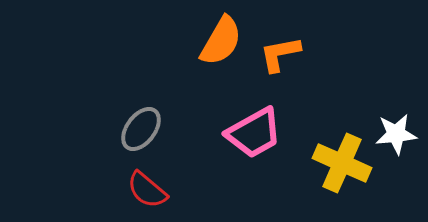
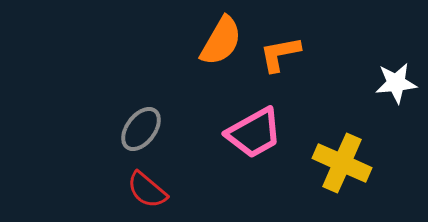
white star: moved 51 px up
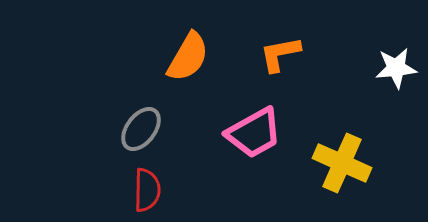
orange semicircle: moved 33 px left, 16 px down
white star: moved 15 px up
red semicircle: rotated 129 degrees counterclockwise
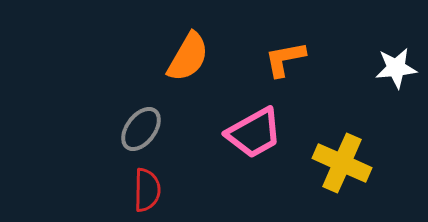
orange L-shape: moved 5 px right, 5 px down
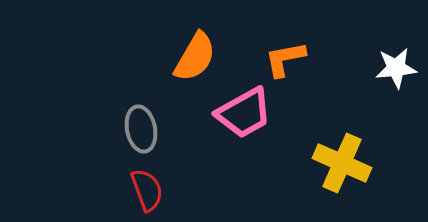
orange semicircle: moved 7 px right
gray ellipse: rotated 48 degrees counterclockwise
pink trapezoid: moved 10 px left, 20 px up
red semicircle: rotated 21 degrees counterclockwise
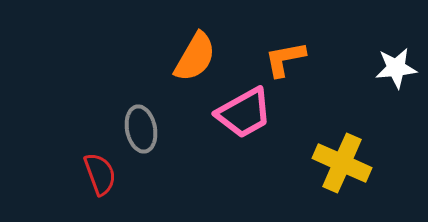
red semicircle: moved 47 px left, 16 px up
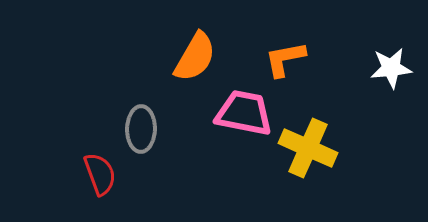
white star: moved 5 px left
pink trapezoid: rotated 140 degrees counterclockwise
gray ellipse: rotated 12 degrees clockwise
yellow cross: moved 34 px left, 15 px up
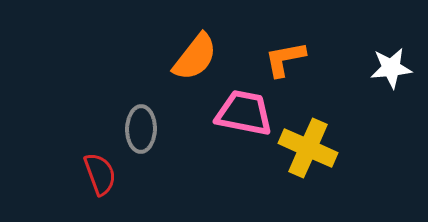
orange semicircle: rotated 8 degrees clockwise
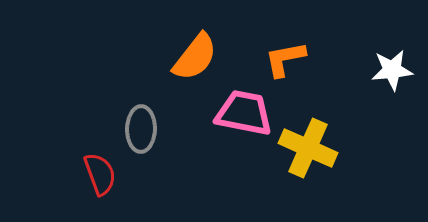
white star: moved 1 px right, 2 px down
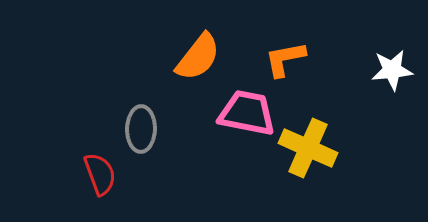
orange semicircle: moved 3 px right
pink trapezoid: moved 3 px right
